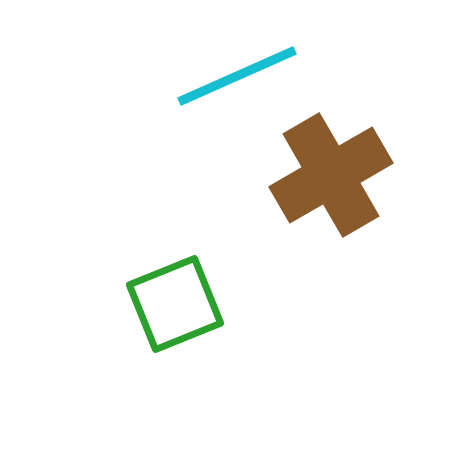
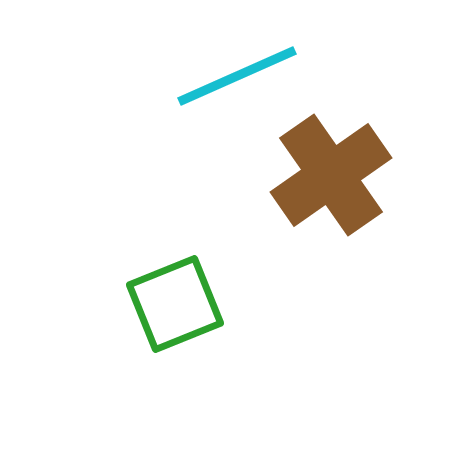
brown cross: rotated 5 degrees counterclockwise
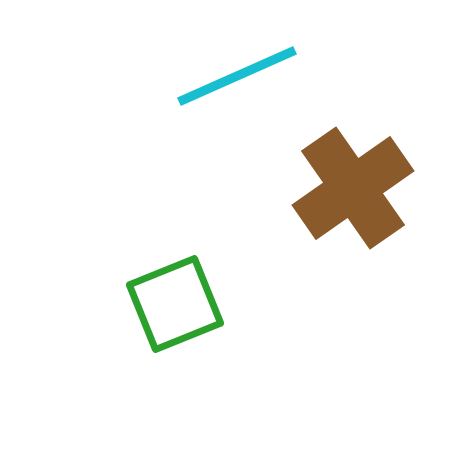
brown cross: moved 22 px right, 13 px down
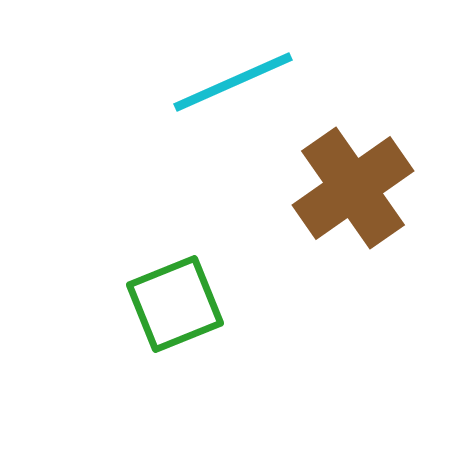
cyan line: moved 4 px left, 6 px down
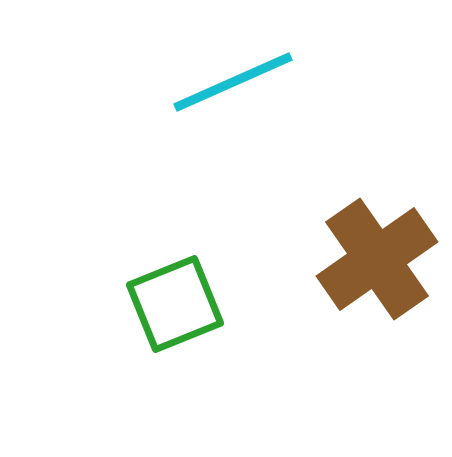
brown cross: moved 24 px right, 71 px down
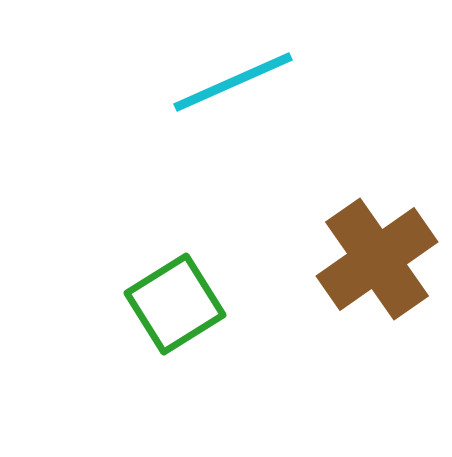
green square: rotated 10 degrees counterclockwise
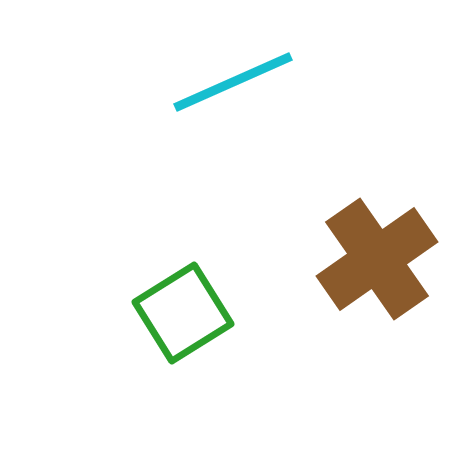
green square: moved 8 px right, 9 px down
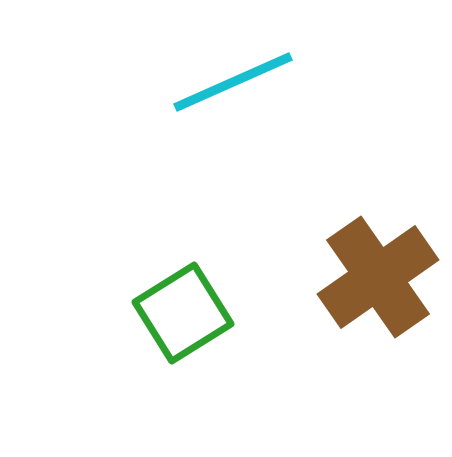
brown cross: moved 1 px right, 18 px down
